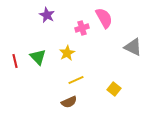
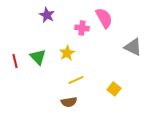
pink cross: rotated 24 degrees clockwise
brown semicircle: rotated 14 degrees clockwise
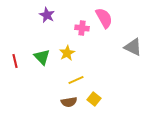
green triangle: moved 4 px right
yellow square: moved 20 px left, 10 px down
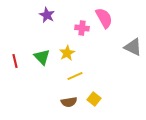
yellow line: moved 1 px left, 4 px up
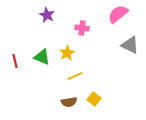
pink semicircle: moved 14 px right, 4 px up; rotated 100 degrees counterclockwise
gray triangle: moved 3 px left, 2 px up
green triangle: rotated 24 degrees counterclockwise
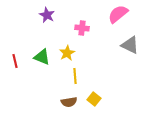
yellow line: rotated 70 degrees counterclockwise
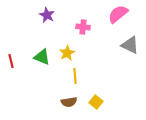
pink cross: moved 1 px right, 1 px up
red line: moved 4 px left
yellow square: moved 2 px right, 3 px down
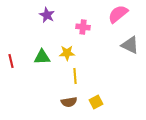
yellow star: rotated 28 degrees clockwise
green triangle: rotated 24 degrees counterclockwise
yellow square: rotated 24 degrees clockwise
